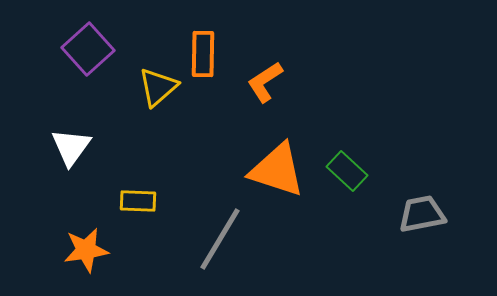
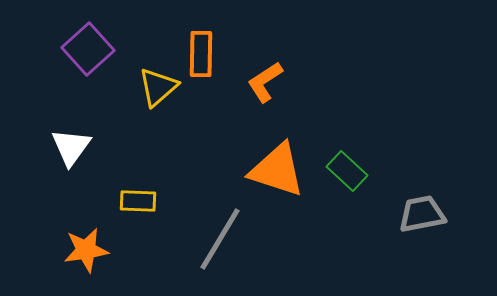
orange rectangle: moved 2 px left
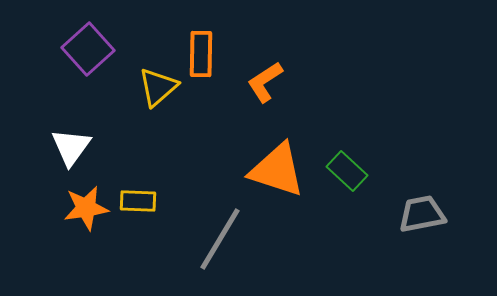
orange star: moved 42 px up
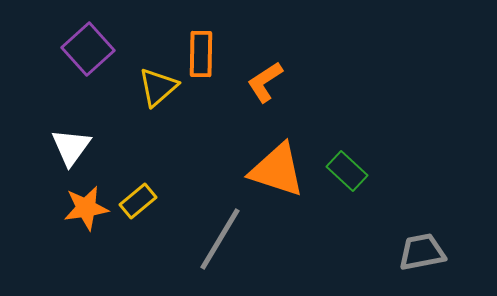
yellow rectangle: rotated 42 degrees counterclockwise
gray trapezoid: moved 38 px down
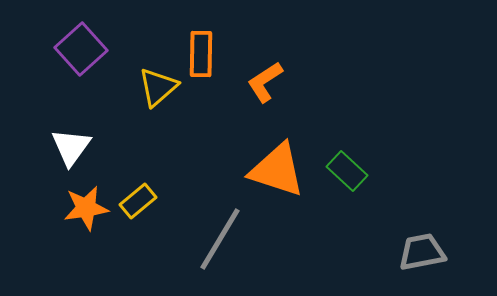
purple square: moved 7 px left
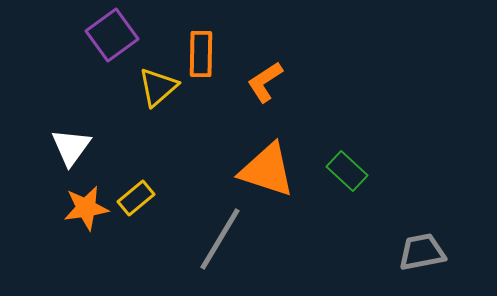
purple square: moved 31 px right, 14 px up; rotated 6 degrees clockwise
orange triangle: moved 10 px left
yellow rectangle: moved 2 px left, 3 px up
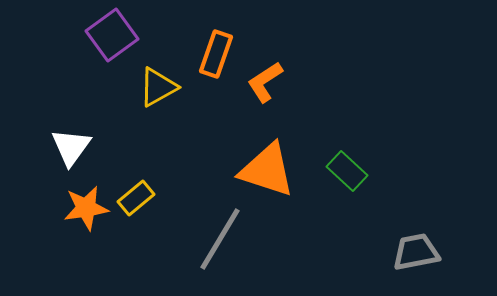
orange rectangle: moved 15 px right; rotated 18 degrees clockwise
yellow triangle: rotated 12 degrees clockwise
gray trapezoid: moved 6 px left
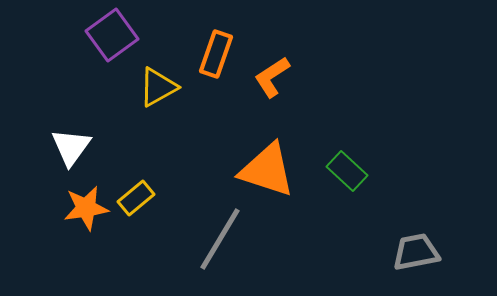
orange L-shape: moved 7 px right, 5 px up
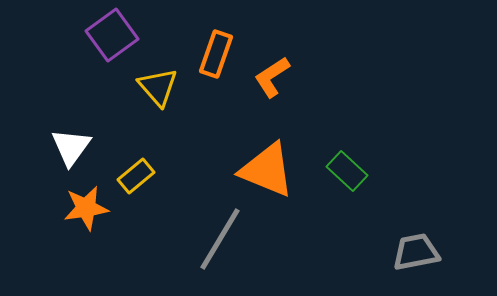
yellow triangle: rotated 42 degrees counterclockwise
orange triangle: rotated 4 degrees clockwise
yellow rectangle: moved 22 px up
